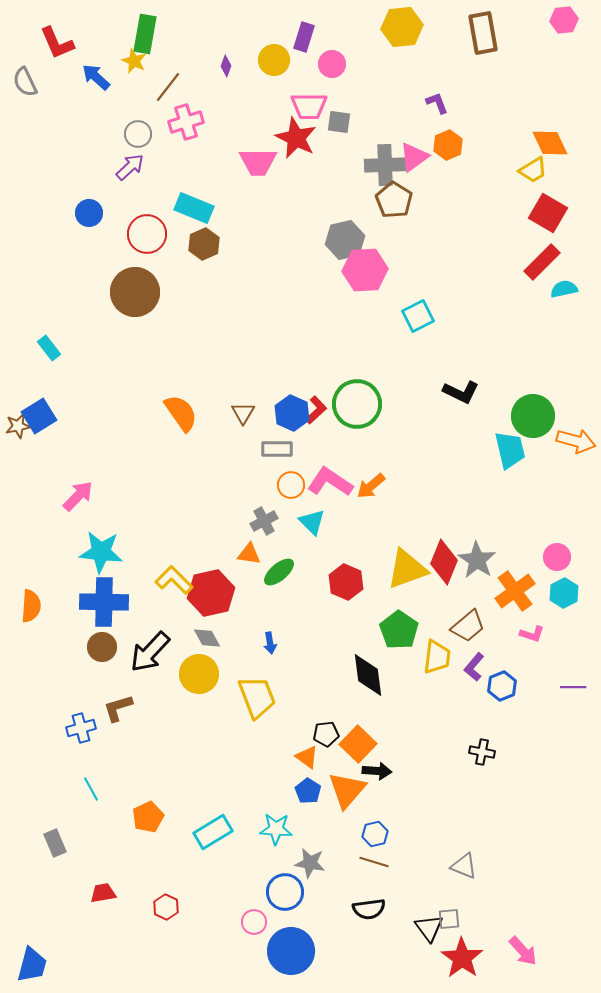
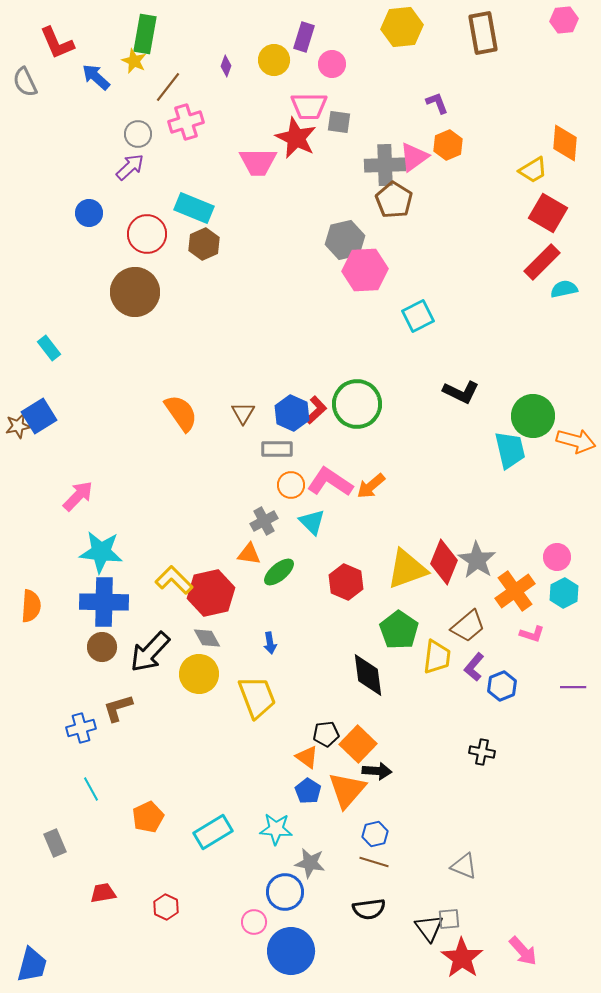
orange diamond at (550, 143): moved 15 px right; rotated 30 degrees clockwise
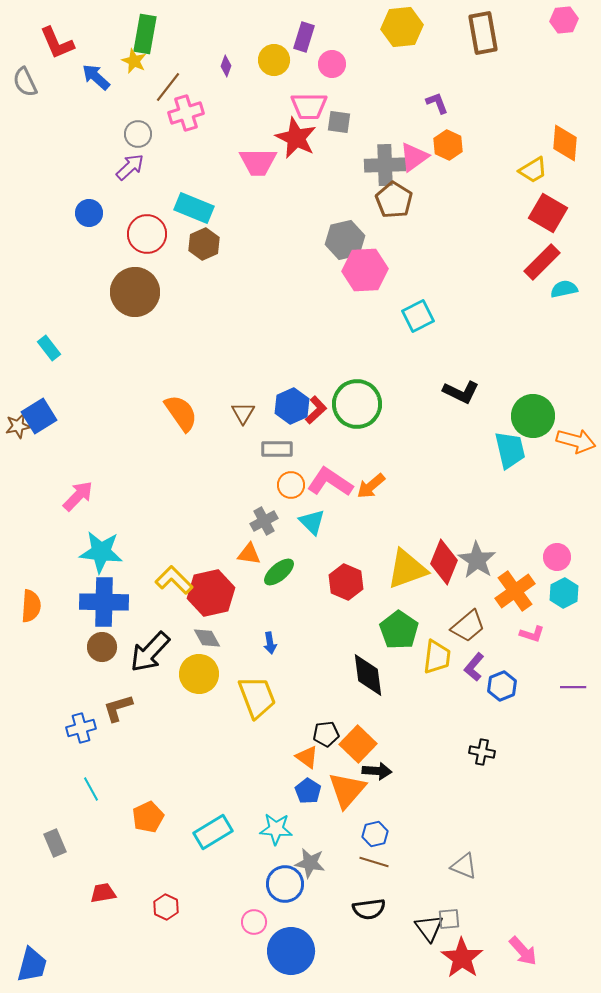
pink cross at (186, 122): moved 9 px up
orange hexagon at (448, 145): rotated 12 degrees counterclockwise
blue hexagon at (292, 413): moved 7 px up; rotated 12 degrees clockwise
blue circle at (285, 892): moved 8 px up
